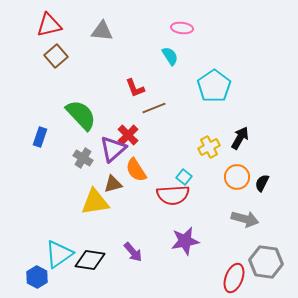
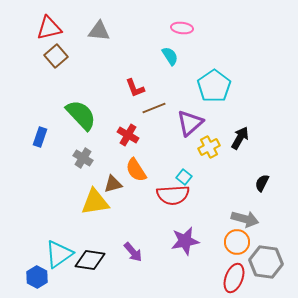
red triangle: moved 3 px down
gray triangle: moved 3 px left
red cross: rotated 15 degrees counterclockwise
purple triangle: moved 77 px right, 26 px up
orange circle: moved 65 px down
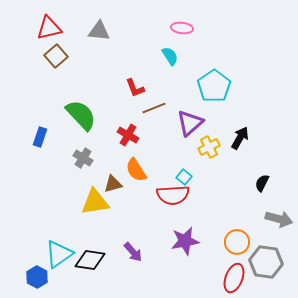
gray arrow: moved 34 px right
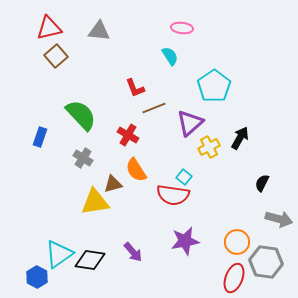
red semicircle: rotated 12 degrees clockwise
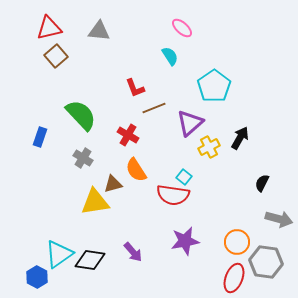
pink ellipse: rotated 35 degrees clockwise
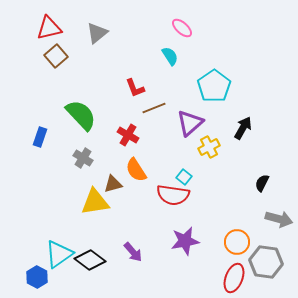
gray triangle: moved 2 px left, 2 px down; rotated 45 degrees counterclockwise
black arrow: moved 3 px right, 10 px up
black diamond: rotated 28 degrees clockwise
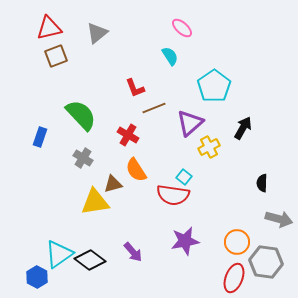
brown square: rotated 20 degrees clockwise
black semicircle: rotated 24 degrees counterclockwise
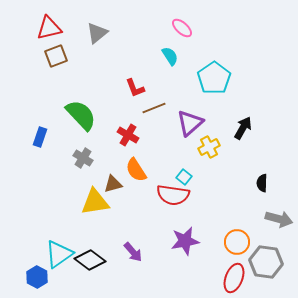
cyan pentagon: moved 8 px up
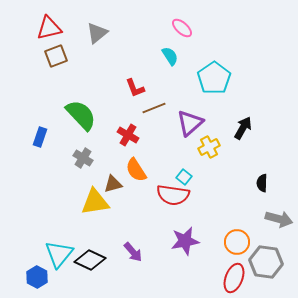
cyan triangle: rotated 16 degrees counterclockwise
black diamond: rotated 12 degrees counterclockwise
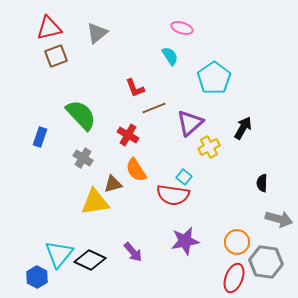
pink ellipse: rotated 25 degrees counterclockwise
